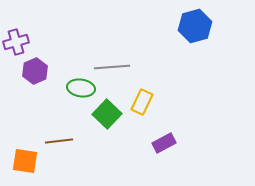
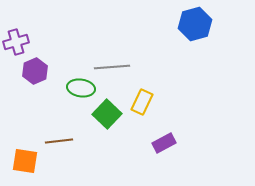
blue hexagon: moved 2 px up
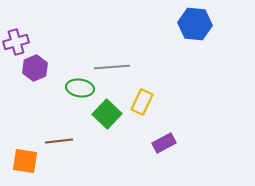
blue hexagon: rotated 20 degrees clockwise
purple hexagon: moved 3 px up
green ellipse: moved 1 px left
